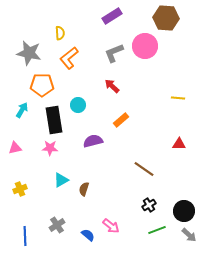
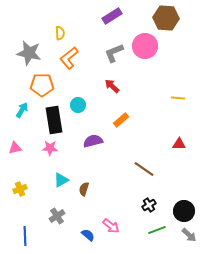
gray cross: moved 9 px up
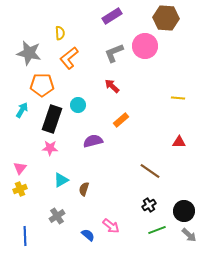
black rectangle: moved 2 px left, 1 px up; rotated 28 degrees clockwise
red triangle: moved 2 px up
pink triangle: moved 5 px right, 20 px down; rotated 40 degrees counterclockwise
brown line: moved 6 px right, 2 px down
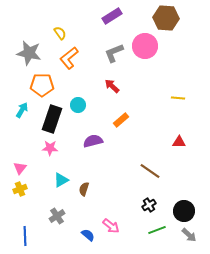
yellow semicircle: rotated 32 degrees counterclockwise
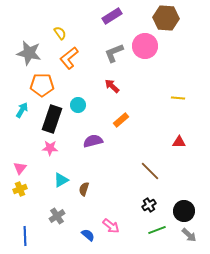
brown line: rotated 10 degrees clockwise
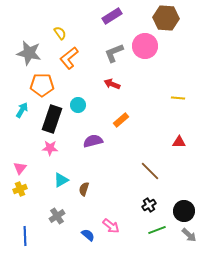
red arrow: moved 2 px up; rotated 21 degrees counterclockwise
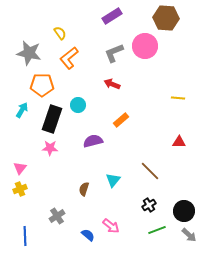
cyan triangle: moved 52 px right; rotated 21 degrees counterclockwise
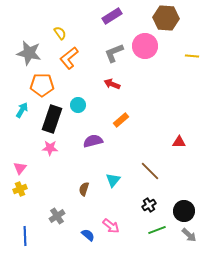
yellow line: moved 14 px right, 42 px up
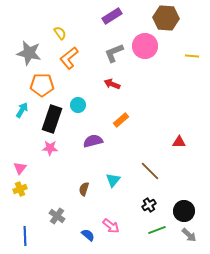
gray cross: rotated 21 degrees counterclockwise
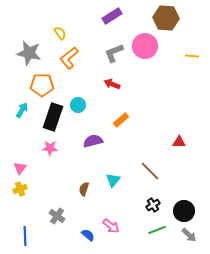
black rectangle: moved 1 px right, 2 px up
black cross: moved 4 px right
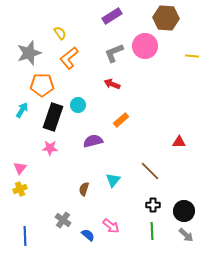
gray star: rotated 30 degrees counterclockwise
black cross: rotated 32 degrees clockwise
gray cross: moved 6 px right, 4 px down
green line: moved 5 px left, 1 px down; rotated 72 degrees counterclockwise
gray arrow: moved 3 px left
